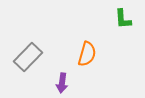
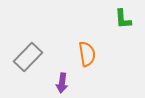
orange semicircle: rotated 25 degrees counterclockwise
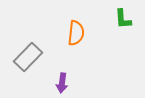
orange semicircle: moved 11 px left, 21 px up; rotated 15 degrees clockwise
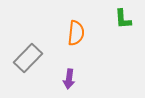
gray rectangle: moved 1 px down
purple arrow: moved 7 px right, 4 px up
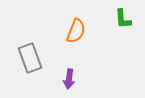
orange semicircle: moved 2 px up; rotated 15 degrees clockwise
gray rectangle: moved 2 px right; rotated 64 degrees counterclockwise
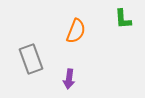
gray rectangle: moved 1 px right, 1 px down
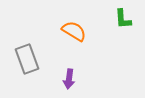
orange semicircle: moved 2 px left; rotated 80 degrees counterclockwise
gray rectangle: moved 4 px left
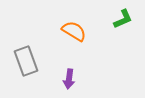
green L-shape: rotated 110 degrees counterclockwise
gray rectangle: moved 1 px left, 2 px down
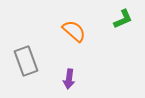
orange semicircle: rotated 10 degrees clockwise
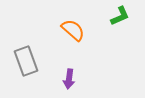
green L-shape: moved 3 px left, 3 px up
orange semicircle: moved 1 px left, 1 px up
